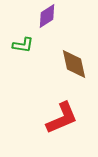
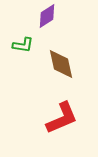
brown diamond: moved 13 px left
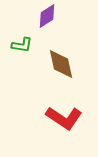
green L-shape: moved 1 px left
red L-shape: moved 2 px right; rotated 57 degrees clockwise
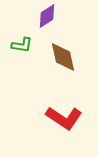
brown diamond: moved 2 px right, 7 px up
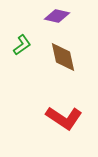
purple diamond: moved 10 px right; rotated 45 degrees clockwise
green L-shape: rotated 45 degrees counterclockwise
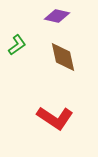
green L-shape: moved 5 px left
red L-shape: moved 9 px left
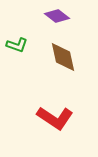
purple diamond: rotated 25 degrees clockwise
green L-shape: rotated 55 degrees clockwise
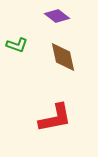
red L-shape: rotated 45 degrees counterclockwise
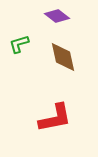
green L-shape: moved 2 px right, 1 px up; rotated 145 degrees clockwise
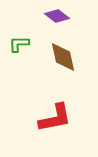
green L-shape: rotated 15 degrees clockwise
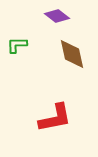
green L-shape: moved 2 px left, 1 px down
brown diamond: moved 9 px right, 3 px up
